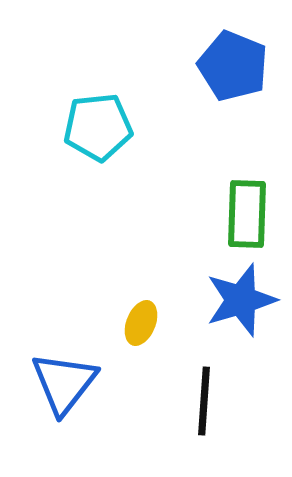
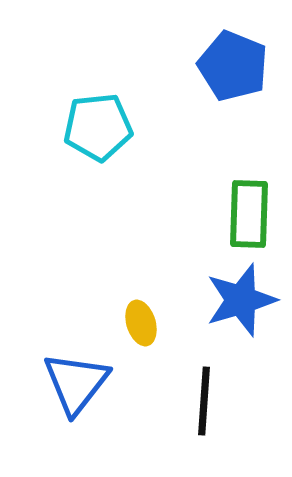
green rectangle: moved 2 px right
yellow ellipse: rotated 39 degrees counterclockwise
blue triangle: moved 12 px right
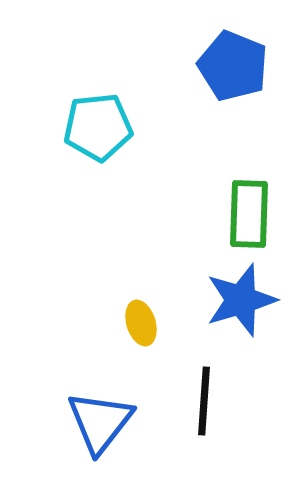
blue triangle: moved 24 px right, 39 px down
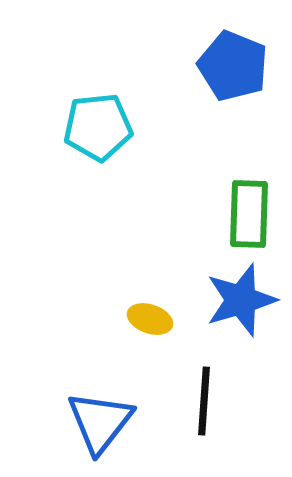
yellow ellipse: moved 9 px right, 4 px up; rotated 54 degrees counterclockwise
